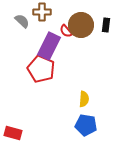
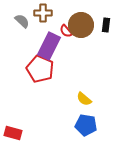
brown cross: moved 1 px right, 1 px down
red pentagon: moved 1 px left
yellow semicircle: rotated 126 degrees clockwise
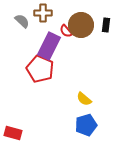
blue pentagon: rotated 25 degrees counterclockwise
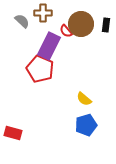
brown circle: moved 1 px up
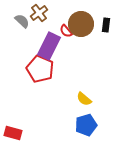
brown cross: moved 4 px left; rotated 36 degrees counterclockwise
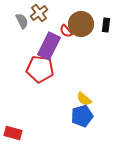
gray semicircle: rotated 21 degrees clockwise
red pentagon: rotated 16 degrees counterclockwise
blue pentagon: moved 4 px left, 9 px up
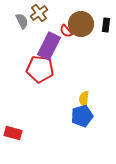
yellow semicircle: rotated 56 degrees clockwise
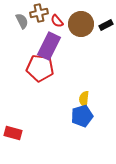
brown cross: rotated 24 degrees clockwise
black rectangle: rotated 56 degrees clockwise
red semicircle: moved 9 px left, 10 px up
red pentagon: moved 1 px up
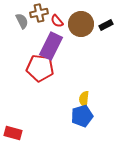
purple rectangle: moved 2 px right
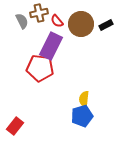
red rectangle: moved 2 px right, 7 px up; rotated 66 degrees counterclockwise
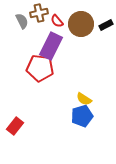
yellow semicircle: rotated 63 degrees counterclockwise
